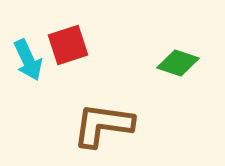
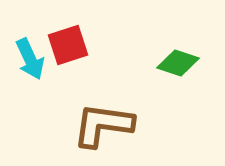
cyan arrow: moved 2 px right, 1 px up
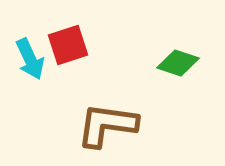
brown L-shape: moved 4 px right
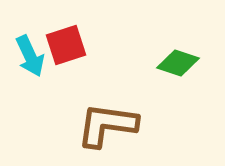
red square: moved 2 px left
cyan arrow: moved 3 px up
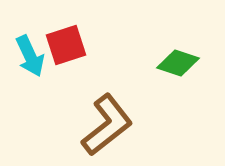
brown L-shape: rotated 134 degrees clockwise
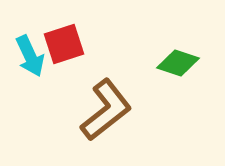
red square: moved 2 px left, 1 px up
brown L-shape: moved 1 px left, 15 px up
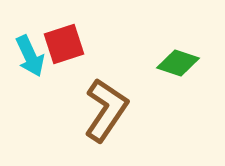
brown L-shape: rotated 18 degrees counterclockwise
